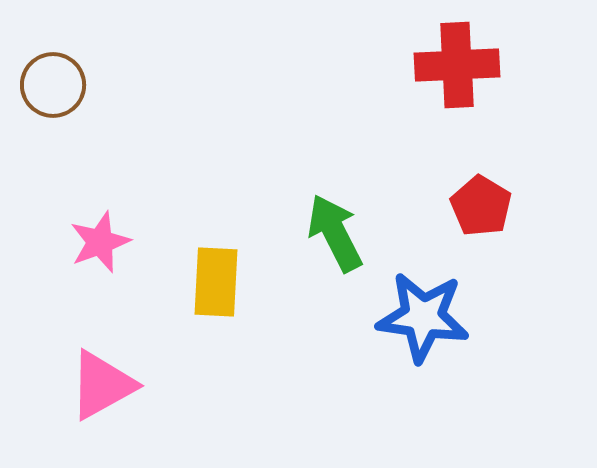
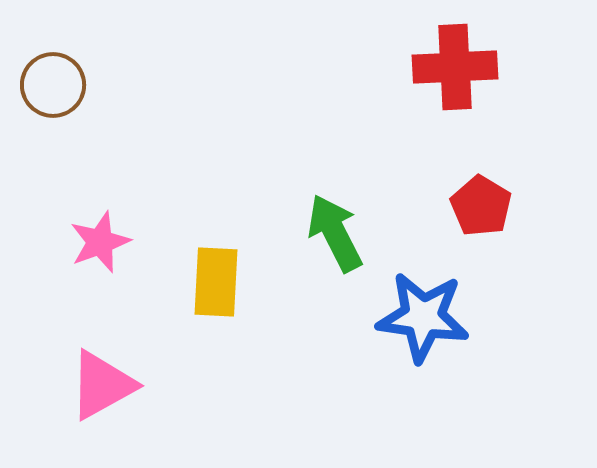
red cross: moved 2 px left, 2 px down
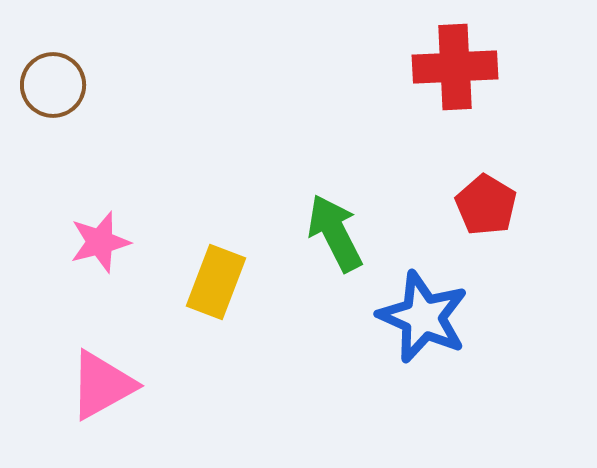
red pentagon: moved 5 px right, 1 px up
pink star: rotated 6 degrees clockwise
yellow rectangle: rotated 18 degrees clockwise
blue star: rotated 16 degrees clockwise
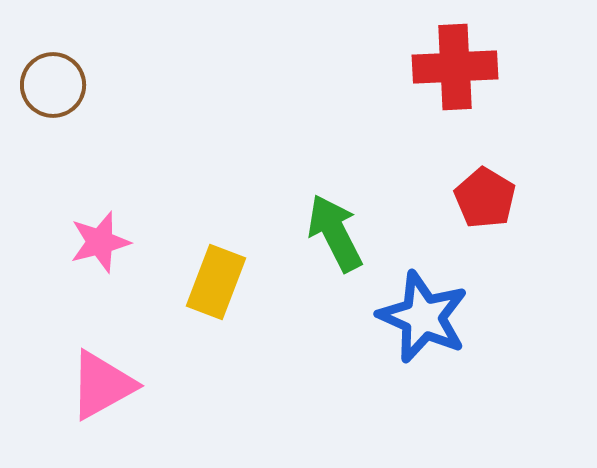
red pentagon: moved 1 px left, 7 px up
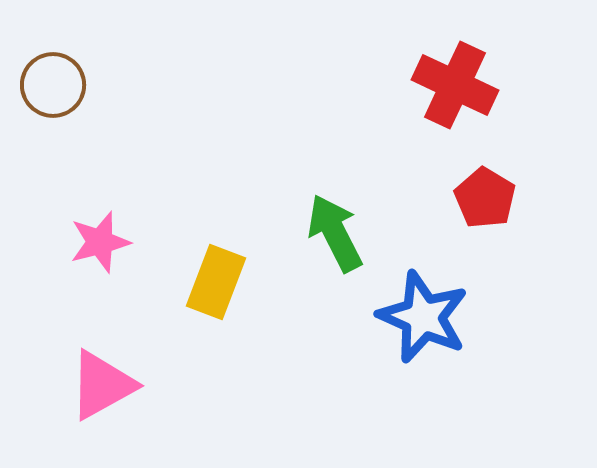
red cross: moved 18 px down; rotated 28 degrees clockwise
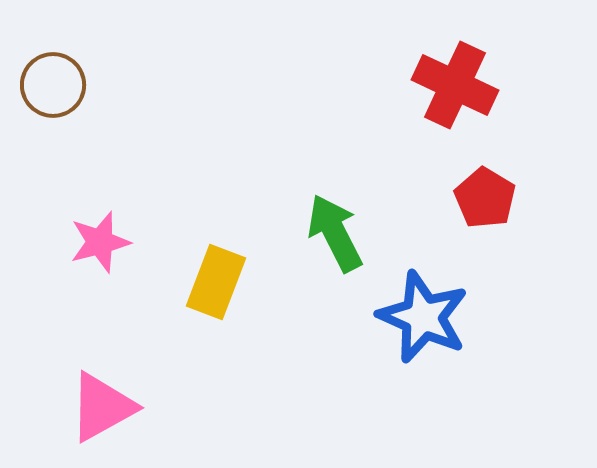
pink triangle: moved 22 px down
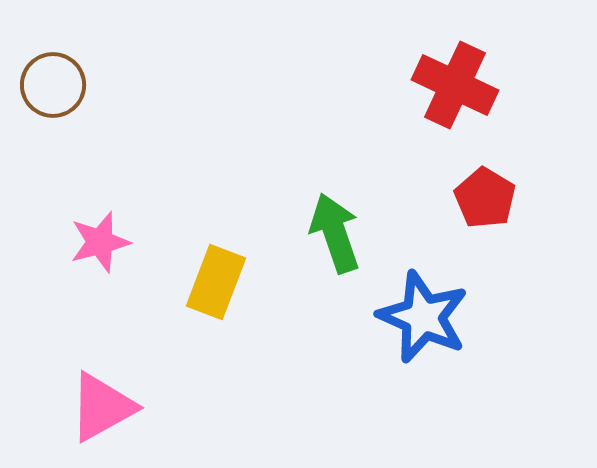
green arrow: rotated 8 degrees clockwise
